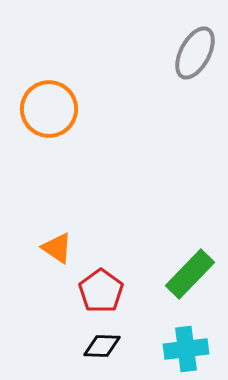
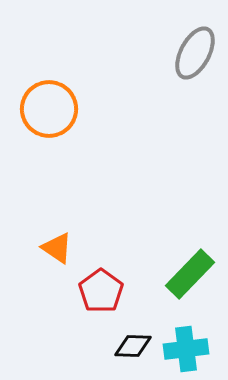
black diamond: moved 31 px right
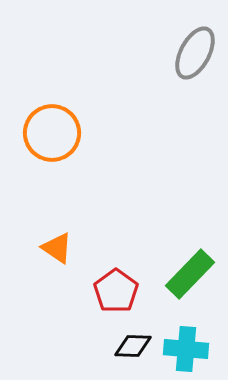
orange circle: moved 3 px right, 24 px down
red pentagon: moved 15 px right
cyan cross: rotated 12 degrees clockwise
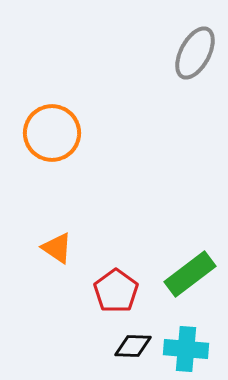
green rectangle: rotated 9 degrees clockwise
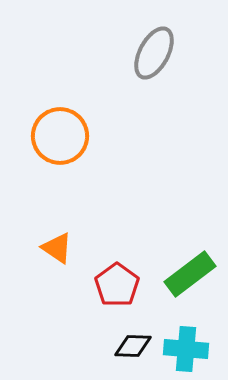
gray ellipse: moved 41 px left
orange circle: moved 8 px right, 3 px down
red pentagon: moved 1 px right, 6 px up
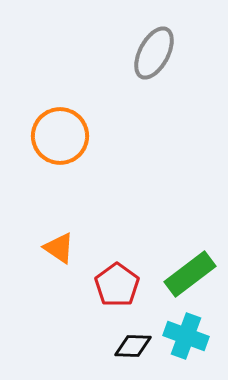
orange triangle: moved 2 px right
cyan cross: moved 13 px up; rotated 15 degrees clockwise
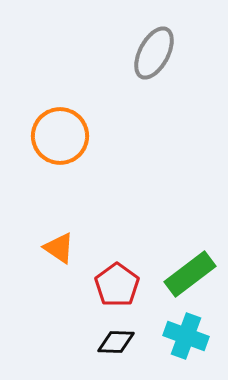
black diamond: moved 17 px left, 4 px up
